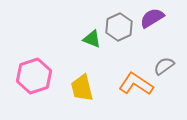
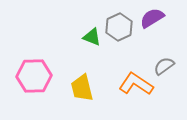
green triangle: moved 2 px up
pink hexagon: rotated 16 degrees clockwise
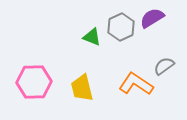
gray hexagon: moved 2 px right
pink hexagon: moved 6 px down
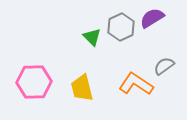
green triangle: rotated 24 degrees clockwise
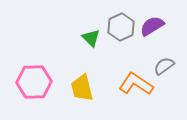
purple semicircle: moved 8 px down
green triangle: moved 1 px left, 1 px down
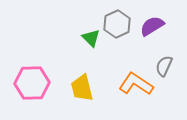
gray hexagon: moved 4 px left, 3 px up
gray semicircle: rotated 30 degrees counterclockwise
pink hexagon: moved 2 px left, 1 px down
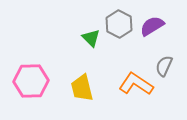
gray hexagon: moved 2 px right; rotated 8 degrees counterclockwise
pink hexagon: moved 1 px left, 2 px up
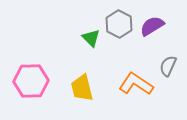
gray semicircle: moved 4 px right
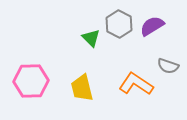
gray semicircle: rotated 95 degrees counterclockwise
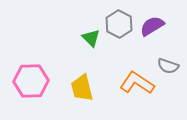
orange L-shape: moved 1 px right, 1 px up
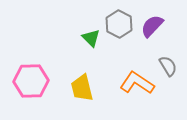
purple semicircle: rotated 15 degrees counterclockwise
gray semicircle: rotated 140 degrees counterclockwise
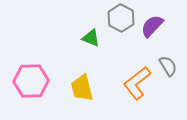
gray hexagon: moved 2 px right, 6 px up
green triangle: rotated 24 degrees counterclockwise
orange L-shape: rotated 72 degrees counterclockwise
